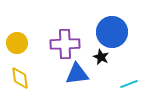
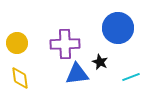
blue circle: moved 6 px right, 4 px up
black star: moved 1 px left, 5 px down
cyan line: moved 2 px right, 7 px up
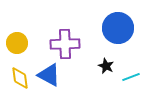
black star: moved 6 px right, 4 px down
blue triangle: moved 28 px left, 1 px down; rotated 35 degrees clockwise
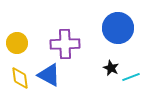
black star: moved 5 px right, 2 px down
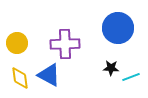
black star: rotated 21 degrees counterclockwise
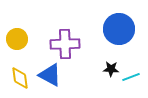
blue circle: moved 1 px right, 1 px down
yellow circle: moved 4 px up
black star: moved 1 px down
blue triangle: moved 1 px right
